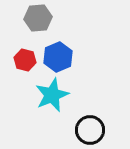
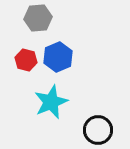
red hexagon: moved 1 px right
cyan star: moved 1 px left, 7 px down
black circle: moved 8 px right
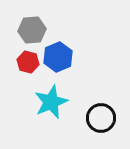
gray hexagon: moved 6 px left, 12 px down
red hexagon: moved 2 px right, 2 px down
black circle: moved 3 px right, 12 px up
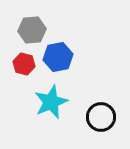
blue hexagon: rotated 12 degrees clockwise
red hexagon: moved 4 px left, 2 px down
black circle: moved 1 px up
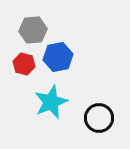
gray hexagon: moved 1 px right
black circle: moved 2 px left, 1 px down
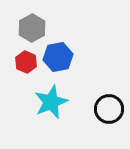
gray hexagon: moved 1 px left, 2 px up; rotated 24 degrees counterclockwise
red hexagon: moved 2 px right, 2 px up; rotated 10 degrees clockwise
black circle: moved 10 px right, 9 px up
